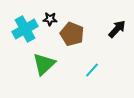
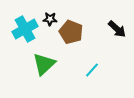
black arrow: rotated 90 degrees clockwise
brown pentagon: moved 1 px left, 2 px up
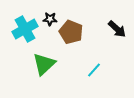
cyan line: moved 2 px right
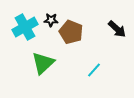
black star: moved 1 px right, 1 px down
cyan cross: moved 2 px up
green triangle: moved 1 px left, 1 px up
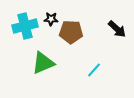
black star: moved 1 px up
cyan cross: moved 1 px up; rotated 15 degrees clockwise
brown pentagon: rotated 20 degrees counterclockwise
green triangle: rotated 20 degrees clockwise
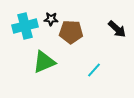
green triangle: moved 1 px right, 1 px up
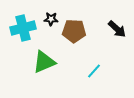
cyan cross: moved 2 px left, 2 px down
brown pentagon: moved 3 px right, 1 px up
cyan line: moved 1 px down
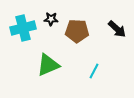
brown pentagon: moved 3 px right
green triangle: moved 4 px right, 3 px down
cyan line: rotated 14 degrees counterclockwise
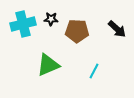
cyan cross: moved 4 px up
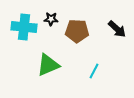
cyan cross: moved 1 px right, 3 px down; rotated 20 degrees clockwise
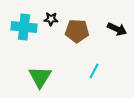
black arrow: rotated 18 degrees counterclockwise
green triangle: moved 8 px left, 12 px down; rotated 35 degrees counterclockwise
